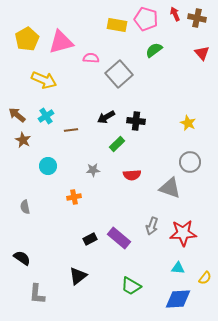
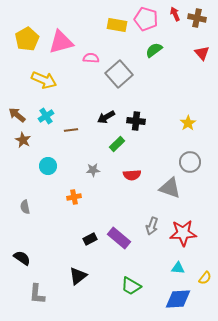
yellow star: rotated 14 degrees clockwise
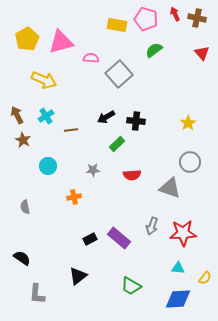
brown arrow: rotated 24 degrees clockwise
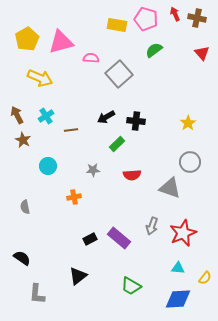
yellow arrow: moved 4 px left, 2 px up
red star: rotated 20 degrees counterclockwise
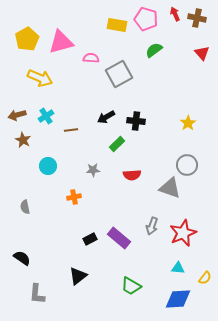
gray square: rotated 12 degrees clockwise
brown arrow: rotated 78 degrees counterclockwise
gray circle: moved 3 px left, 3 px down
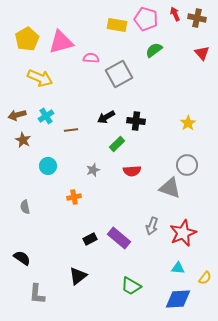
gray star: rotated 16 degrees counterclockwise
red semicircle: moved 4 px up
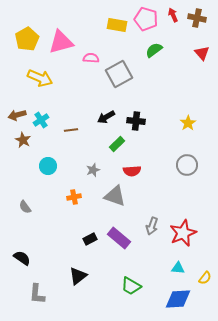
red arrow: moved 2 px left, 1 px down
cyan cross: moved 5 px left, 4 px down
gray triangle: moved 55 px left, 8 px down
gray semicircle: rotated 24 degrees counterclockwise
